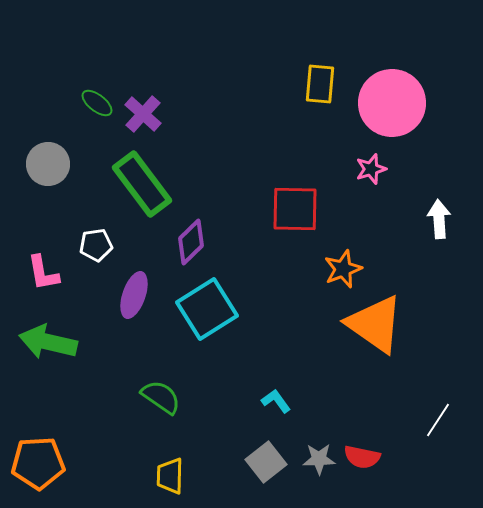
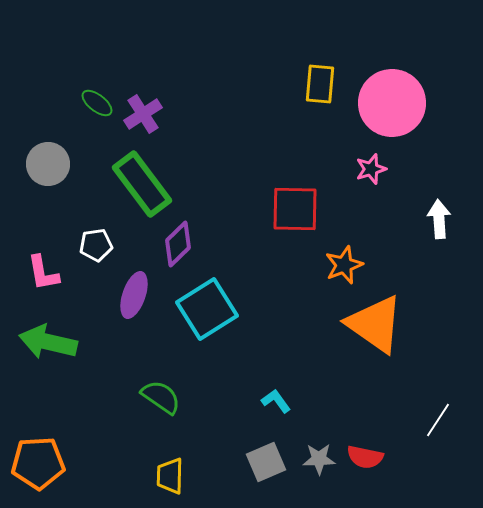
purple cross: rotated 15 degrees clockwise
purple diamond: moved 13 px left, 2 px down
orange star: moved 1 px right, 4 px up
red semicircle: moved 3 px right
gray square: rotated 15 degrees clockwise
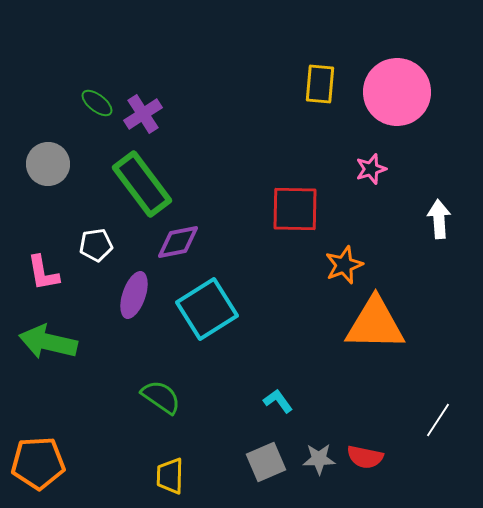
pink circle: moved 5 px right, 11 px up
purple diamond: moved 2 px up; rotated 33 degrees clockwise
orange triangle: rotated 34 degrees counterclockwise
cyan L-shape: moved 2 px right
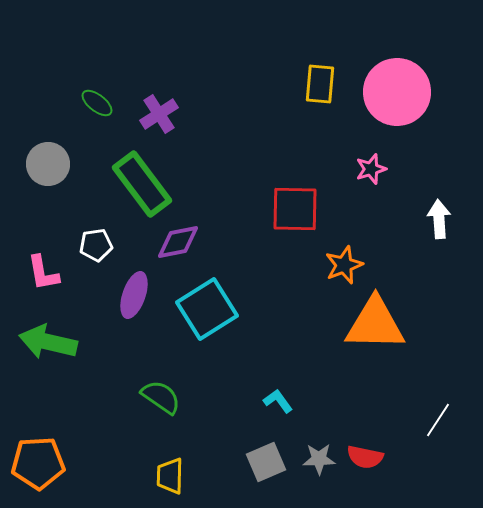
purple cross: moved 16 px right
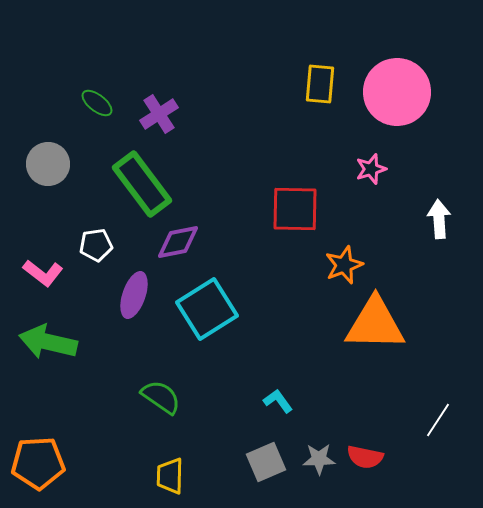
pink L-shape: rotated 42 degrees counterclockwise
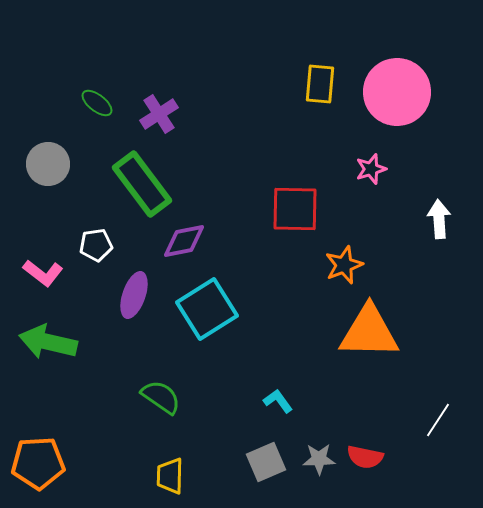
purple diamond: moved 6 px right, 1 px up
orange triangle: moved 6 px left, 8 px down
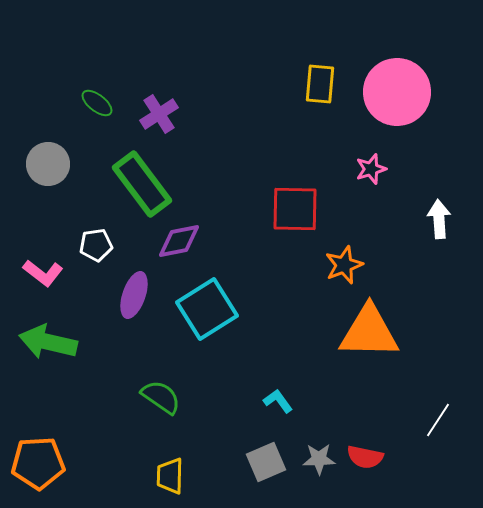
purple diamond: moved 5 px left
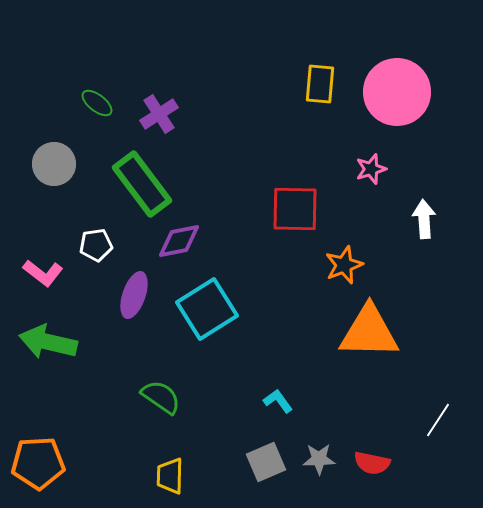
gray circle: moved 6 px right
white arrow: moved 15 px left
red semicircle: moved 7 px right, 6 px down
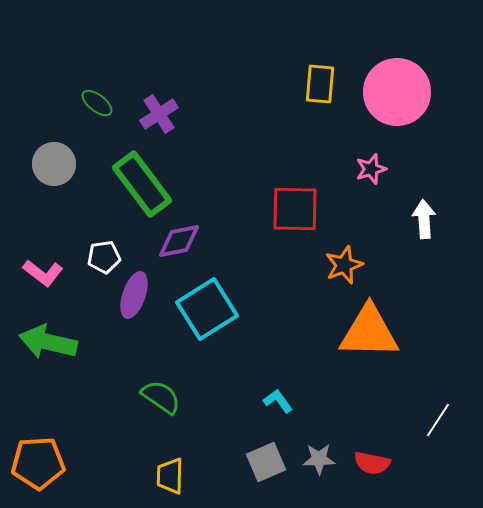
white pentagon: moved 8 px right, 12 px down
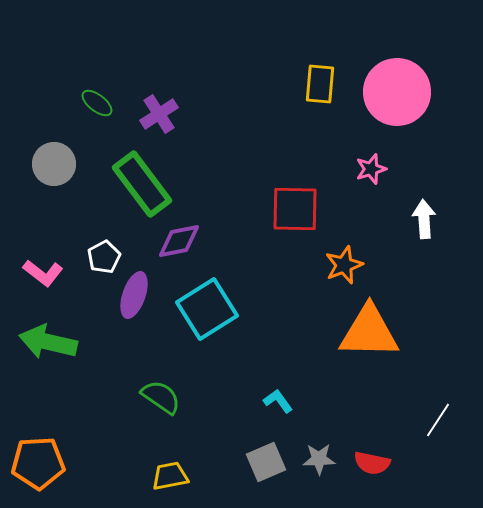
white pentagon: rotated 20 degrees counterclockwise
yellow trapezoid: rotated 78 degrees clockwise
